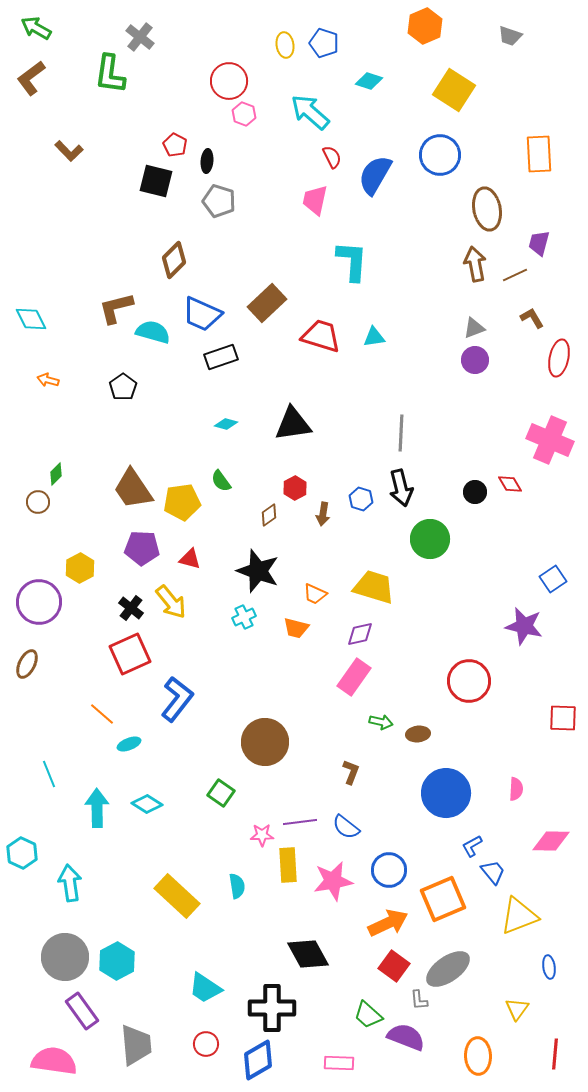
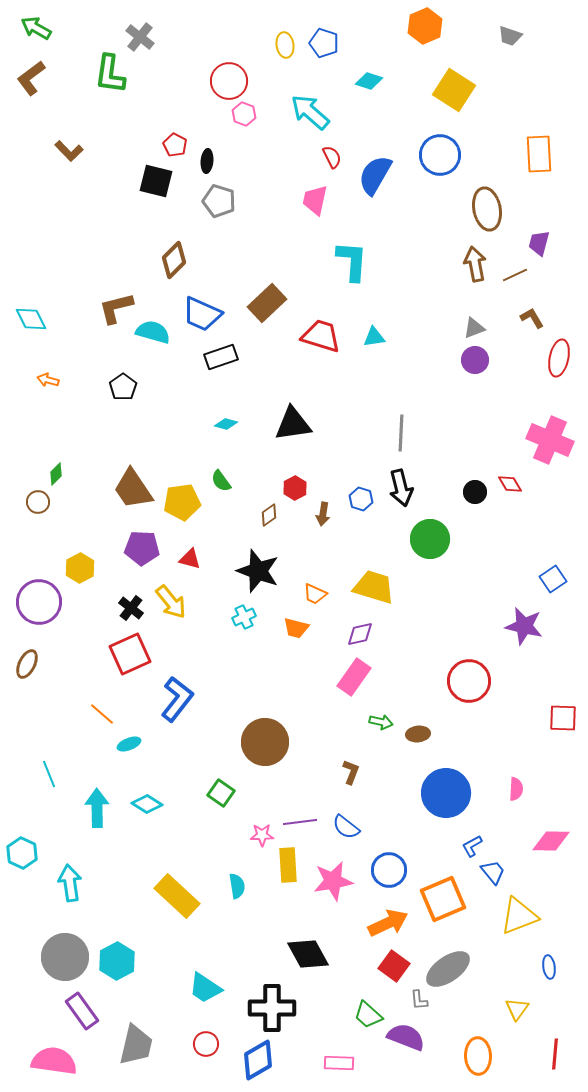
gray trapezoid at (136, 1045): rotated 18 degrees clockwise
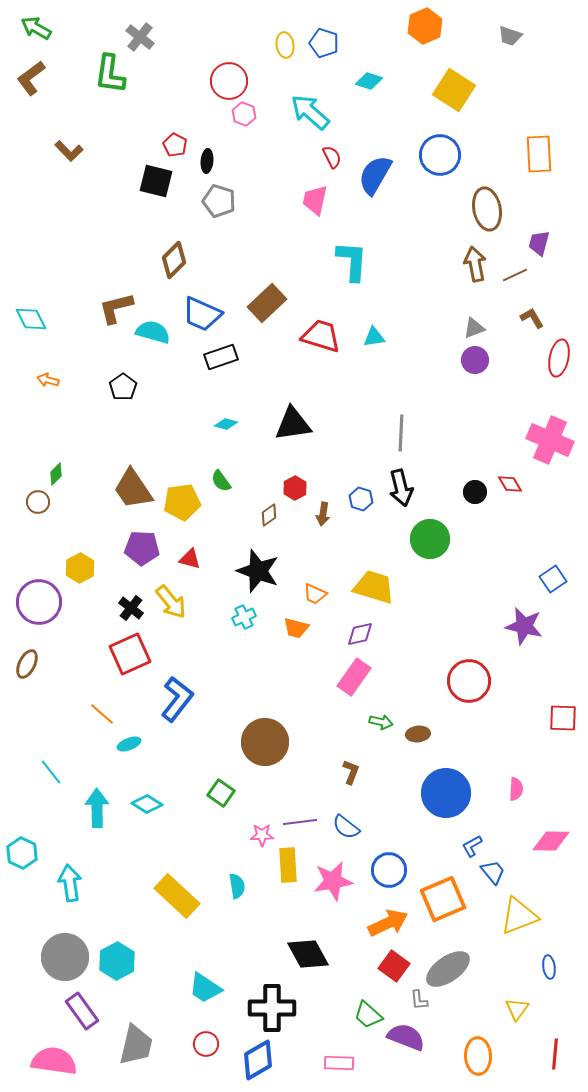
cyan line at (49, 774): moved 2 px right, 2 px up; rotated 16 degrees counterclockwise
